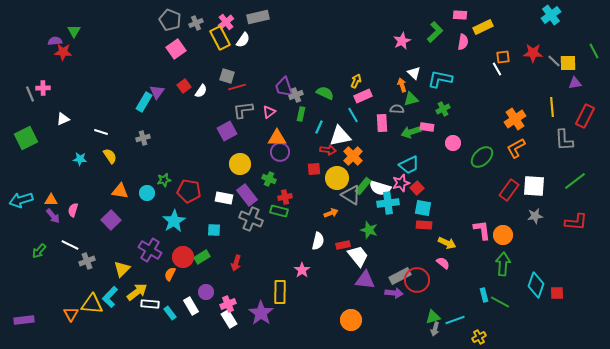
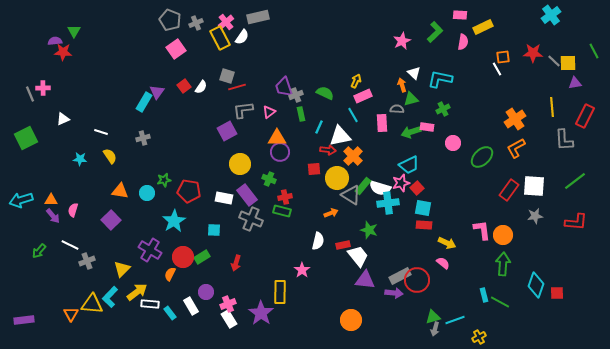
white semicircle at (243, 40): moved 1 px left, 3 px up
white semicircle at (201, 91): moved 4 px up
green rectangle at (301, 114): rotated 24 degrees counterclockwise
green rectangle at (279, 211): moved 3 px right
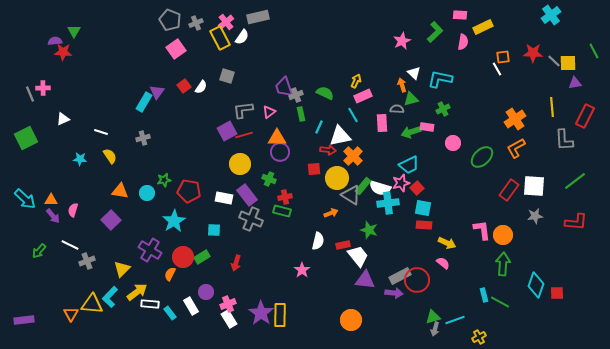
red line at (237, 87): moved 7 px right, 48 px down
cyan arrow at (21, 200): moved 4 px right, 1 px up; rotated 120 degrees counterclockwise
yellow rectangle at (280, 292): moved 23 px down
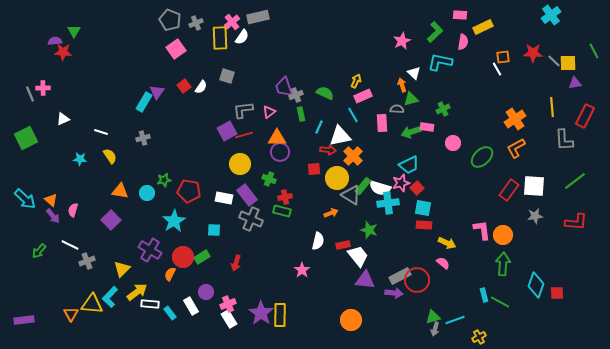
pink cross at (226, 22): moved 6 px right
yellow rectangle at (220, 38): rotated 25 degrees clockwise
cyan L-shape at (440, 79): moved 17 px up
orange triangle at (51, 200): rotated 40 degrees clockwise
